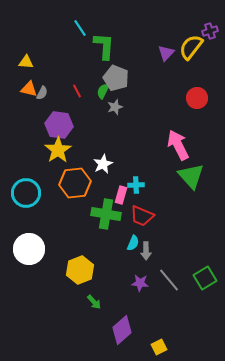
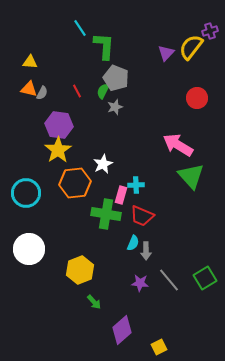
yellow triangle: moved 4 px right
pink arrow: rotated 32 degrees counterclockwise
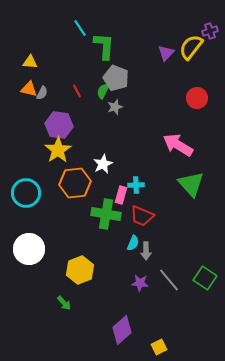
green triangle: moved 8 px down
green square: rotated 25 degrees counterclockwise
green arrow: moved 30 px left, 1 px down
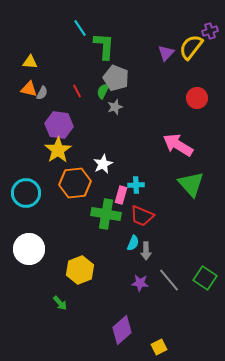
green arrow: moved 4 px left
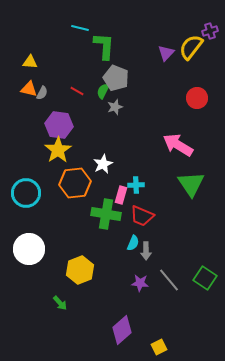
cyan line: rotated 42 degrees counterclockwise
red line: rotated 32 degrees counterclockwise
green triangle: rotated 8 degrees clockwise
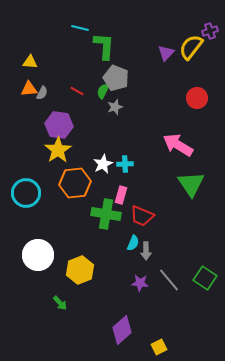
orange triangle: rotated 18 degrees counterclockwise
cyan cross: moved 11 px left, 21 px up
white circle: moved 9 px right, 6 px down
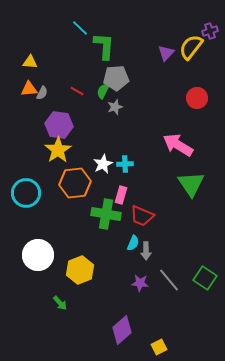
cyan line: rotated 30 degrees clockwise
gray pentagon: rotated 25 degrees counterclockwise
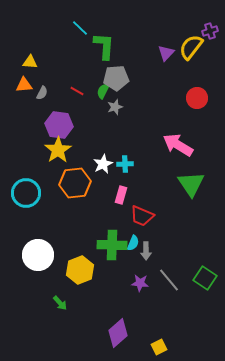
orange triangle: moved 5 px left, 4 px up
green cross: moved 6 px right, 31 px down; rotated 8 degrees counterclockwise
purple diamond: moved 4 px left, 3 px down
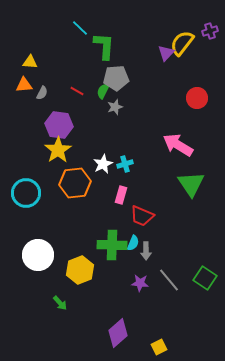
yellow semicircle: moved 9 px left, 4 px up
cyan cross: rotated 14 degrees counterclockwise
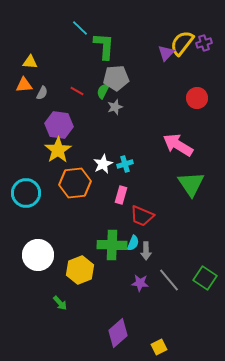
purple cross: moved 6 px left, 12 px down
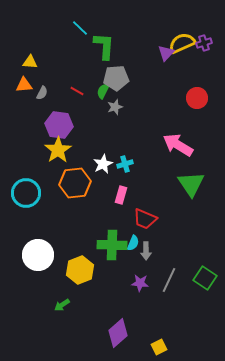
yellow semicircle: rotated 28 degrees clockwise
red trapezoid: moved 3 px right, 3 px down
gray line: rotated 65 degrees clockwise
green arrow: moved 2 px right, 2 px down; rotated 98 degrees clockwise
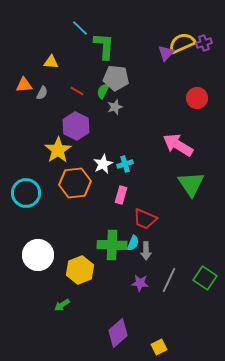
yellow triangle: moved 21 px right
gray pentagon: rotated 10 degrees clockwise
purple hexagon: moved 17 px right, 1 px down; rotated 20 degrees clockwise
